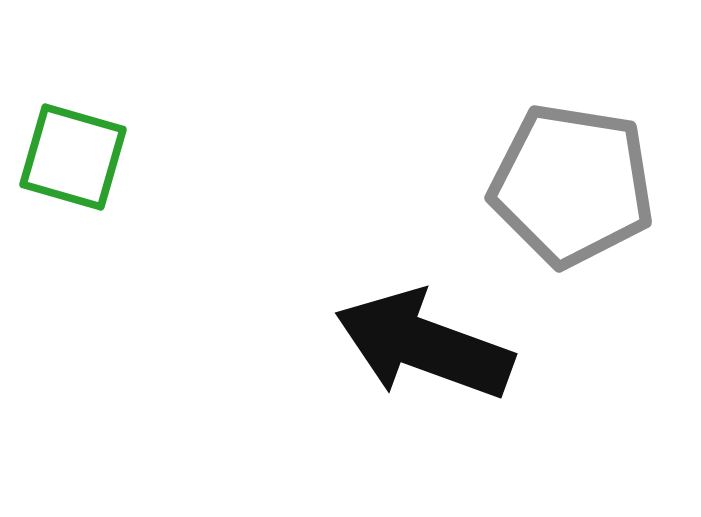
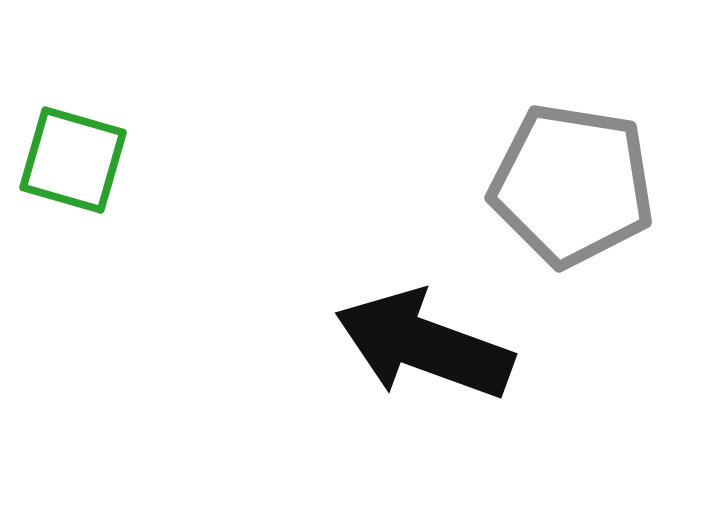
green square: moved 3 px down
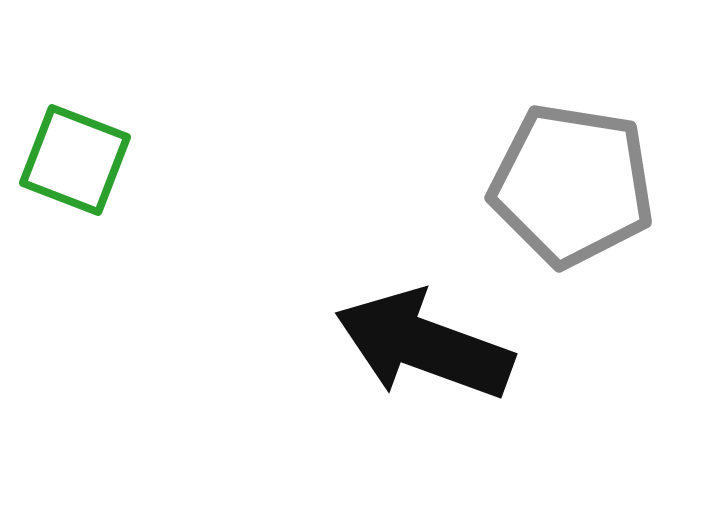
green square: moved 2 px right; rotated 5 degrees clockwise
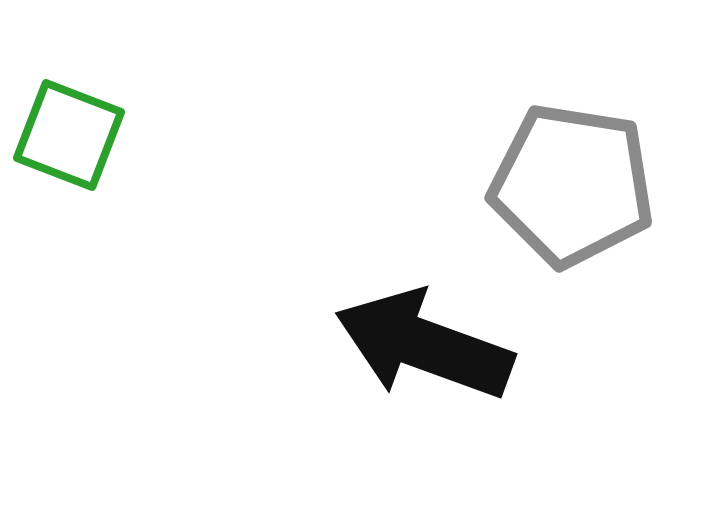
green square: moved 6 px left, 25 px up
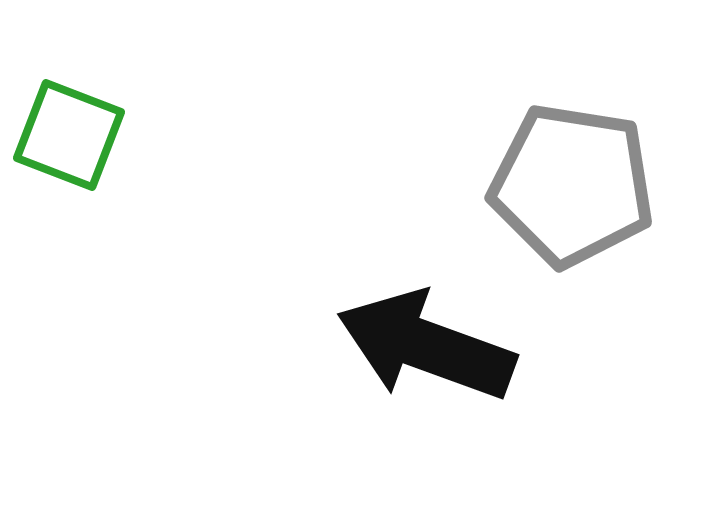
black arrow: moved 2 px right, 1 px down
